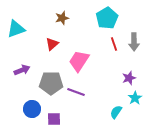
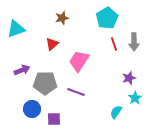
gray pentagon: moved 6 px left
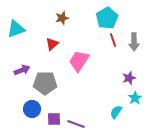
red line: moved 1 px left, 4 px up
purple line: moved 32 px down
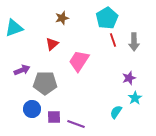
cyan triangle: moved 2 px left, 1 px up
purple square: moved 2 px up
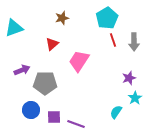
blue circle: moved 1 px left, 1 px down
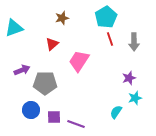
cyan pentagon: moved 1 px left, 1 px up
red line: moved 3 px left, 1 px up
cyan star: rotated 16 degrees clockwise
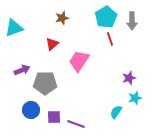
gray arrow: moved 2 px left, 21 px up
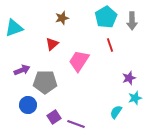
red line: moved 6 px down
gray pentagon: moved 1 px up
blue circle: moved 3 px left, 5 px up
purple square: rotated 32 degrees counterclockwise
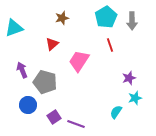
purple arrow: rotated 91 degrees counterclockwise
gray pentagon: rotated 15 degrees clockwise
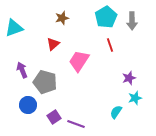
red triangle: moved 1 px right
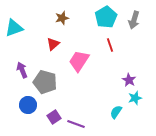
gray arrow: moved 2 px right, 1 px up; rotated 18 degrees clockwise
purple star: moved 2 px down; rotated 24 degrees counterclockwise
